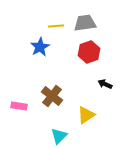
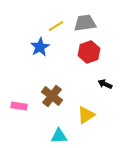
yellow line: rotated 28 degrees counterclockwise
cyan triangle: rotated 42 degrees clockwise
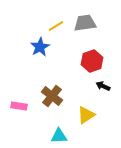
red hexagon: moved 3 px right, 9 px down
black arrow: moved 2 px left, 2 px down
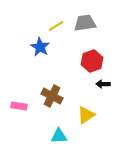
blue star: rotated 12 degrees counterclockwise
black arrow: moved 2 px up; rotated 24 degrees counterclockwise
brown cross: rotated 10 degrees counterclockwise
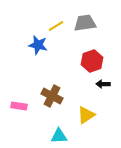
blue star: moved 2 px left, 2 px up; rotated 18 degrees counterclockwise
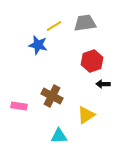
yellow line: moved 2 px left
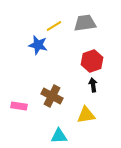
black arrow: moved 10 px left, 1 px down; rotated 80 degrees clockwise
yellow triangle: rotated 24 degrees clockwise
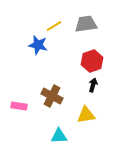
gray trapezoid: moved 1 px right, 1 px down
black arrow: rotated 24 degrees clockwise
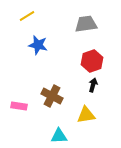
yellow line: moved 27 px left, 10 px up
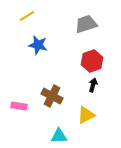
gray trapezoid: rotated 10 degrees counterclockwise
yellow triangle: rotated 18 degrees counterclockwise
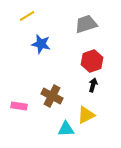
blue star: moved 3 px right, 1 px up
cyan triangle: moved 7 px right, 7 px up
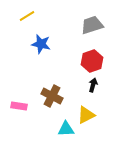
gray trapezoid: moved 6 px right, 1 px down
